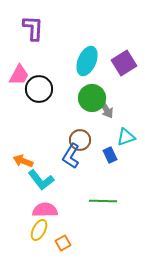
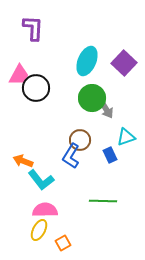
purple square: rotated 15 degrees counterclockwise
black circle: moved 3 px left, 1 px up
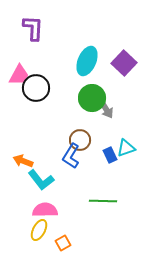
cyan triangle: moved 11 px down
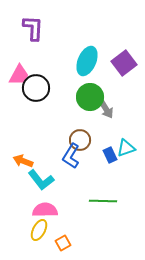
purple square: rotated 10 degrees clockwise
green circle: moved 2 px left, 1 px up
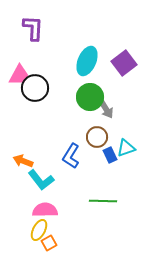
black circle: moved 1 px left
brown circle: moved 17 px right, 3 px up
orange square: moved 14 px left
